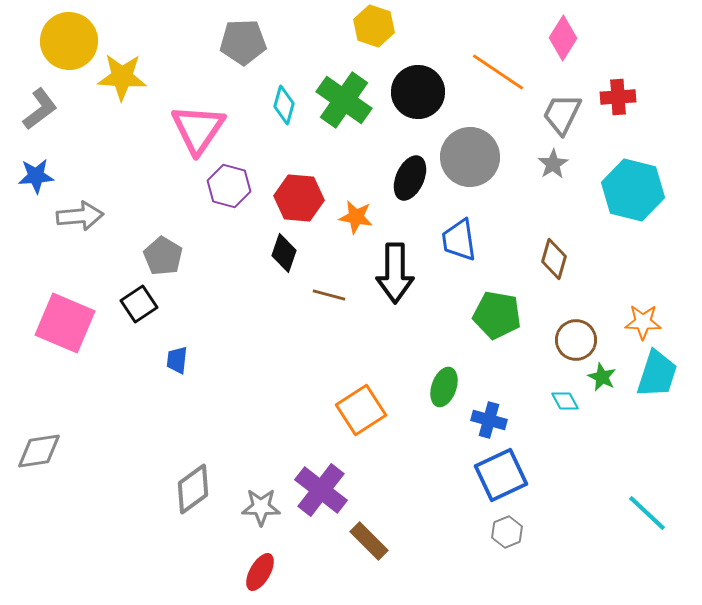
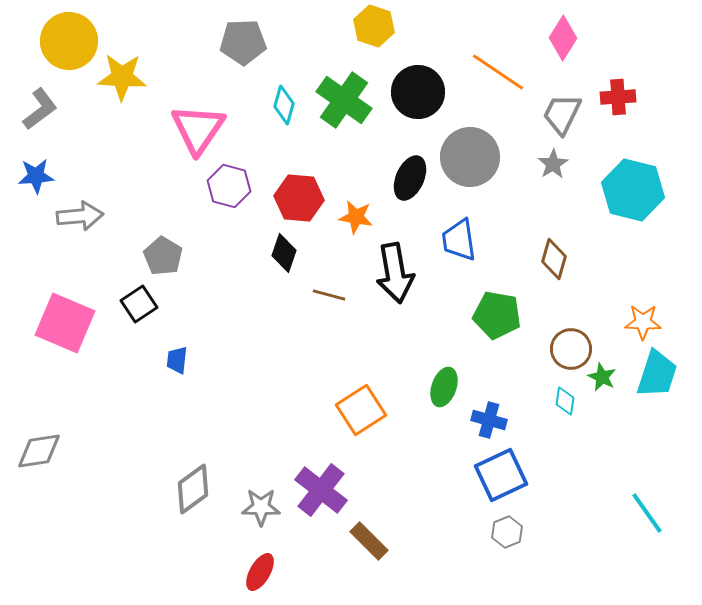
black arrow at (395, 273): rotated 10 degrees counterclockwise
brown circle at (576, 340): moved 5 px left, 9 px down
cyan diamond at (565, 401): rotated 36 degrees clockwise
cyan line at (647, 513): rotated 12 degrees clockwise
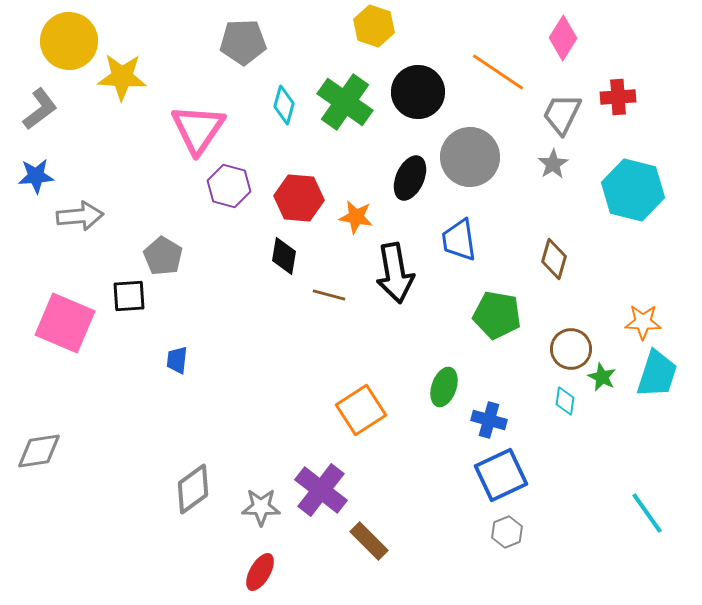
green cross at (344, 100): moved 1 px right, 2 px down
black diamond at (284, 253): moved 3 px down; rotated 9 degrees counterclockwise
black square at (139, 304): moved 10 px left, 8 px up; rotated 30 degrees clockwise
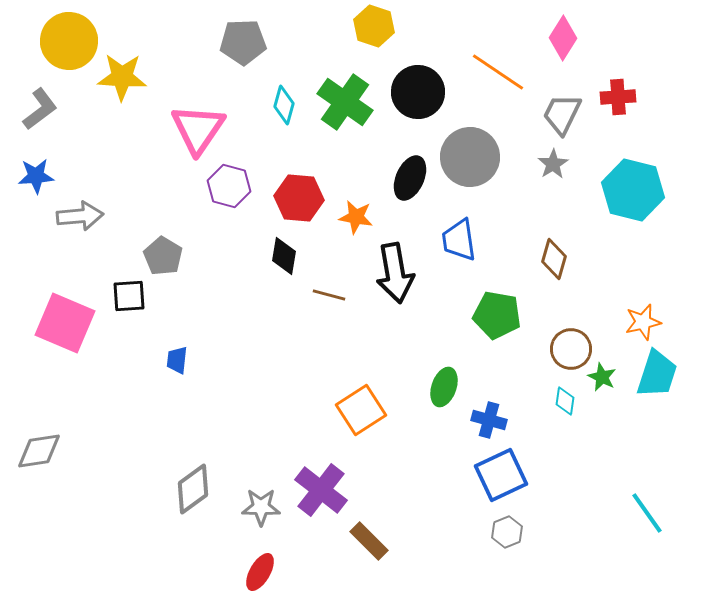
orange star at (643, 322): rotated 15 degrees counterclockwise
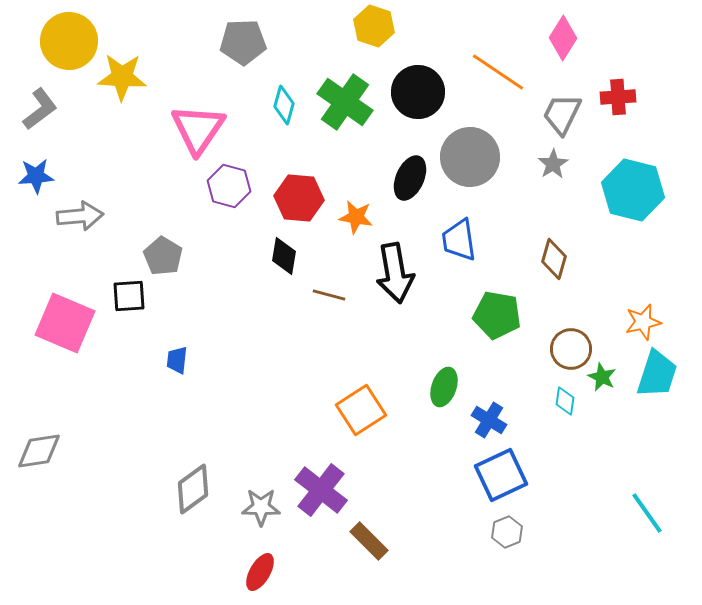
blue cross at (489, 420): rotated 16 degrees clockwise
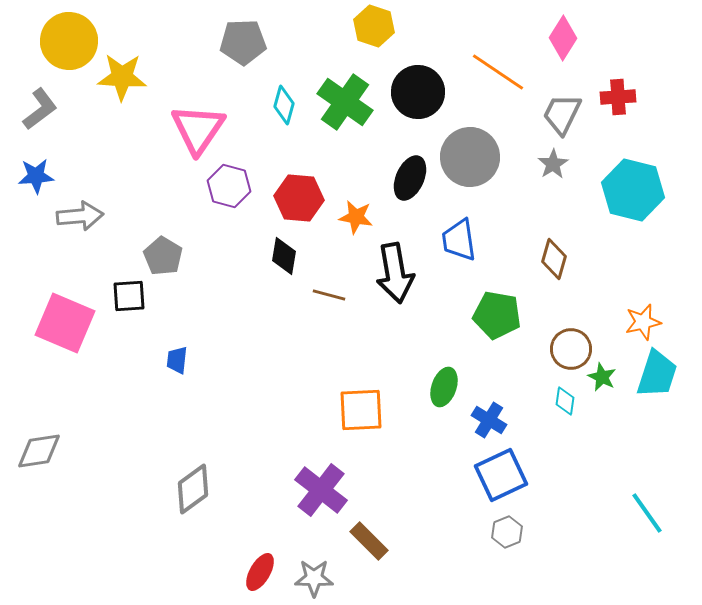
orange square at (361, 410): rotated 30 degrees clockwise
gray star at (261, 507): moved 53 px right, 71 px down
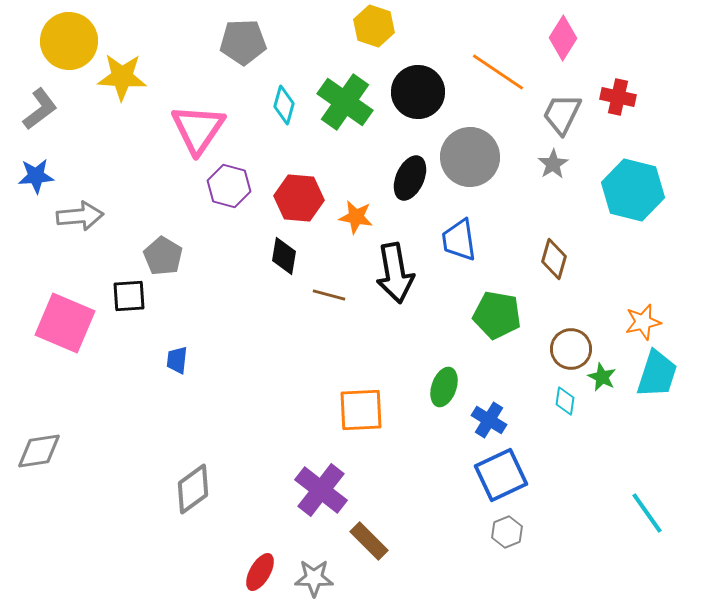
red cross at (618, 97): rotated 16 degrees clockwise
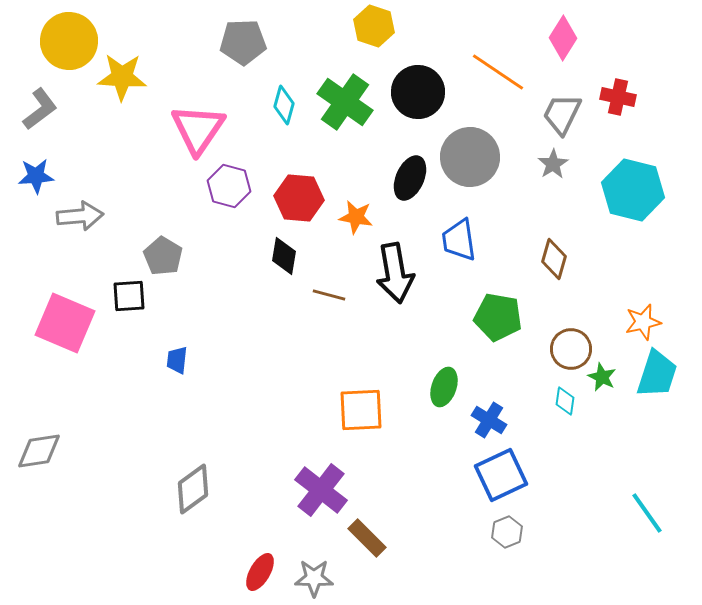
green pentagon at (497, 315): moved 1 px right, 2 px down
brown rectangle at (369, 541): moved 2 px left, 3 px up
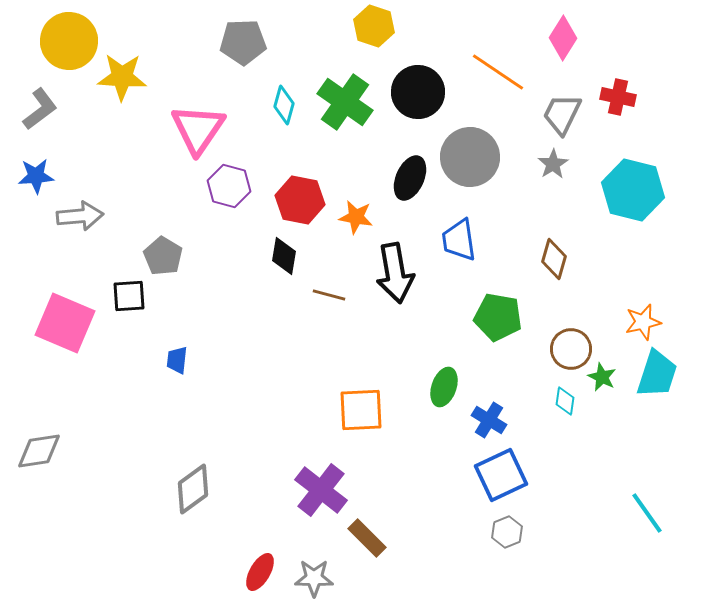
red hexagon at (299, 198): moved 1 px right, 2 px down; rotated 6 degrees clockwise
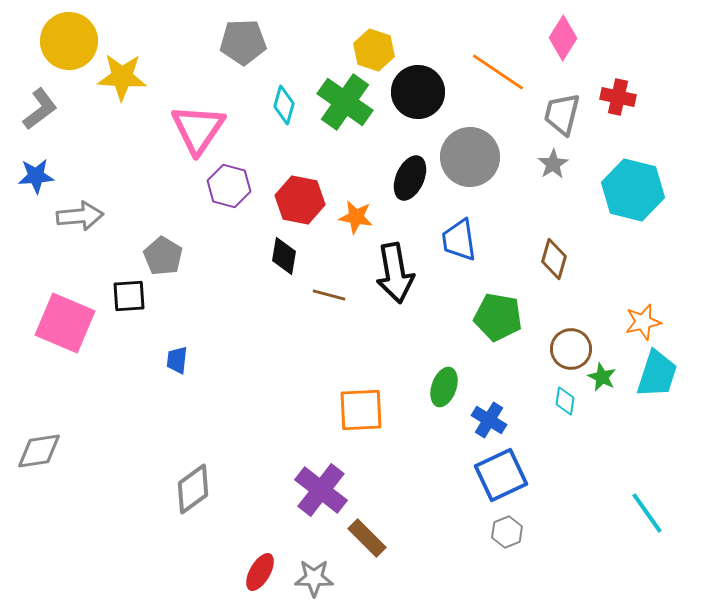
yellow hexagon at (374, 26): moved 24 px down
gray trapezoid at (562, 114): rotated 12 degrees counterclockwise
